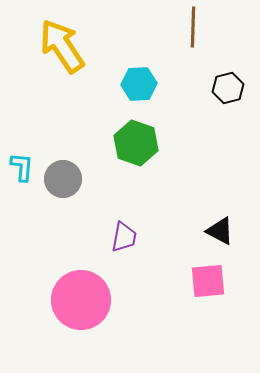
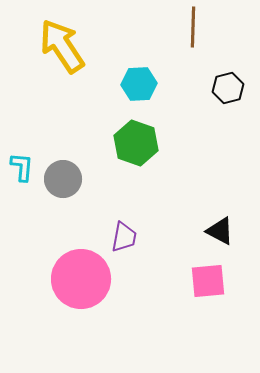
pink circle: moved 21 px up
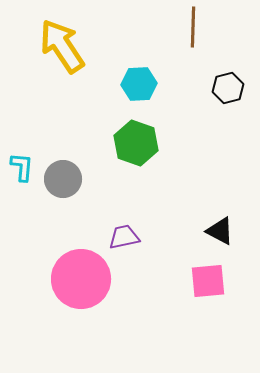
purple trapezoid: rotated 112 degrees counterclockwise
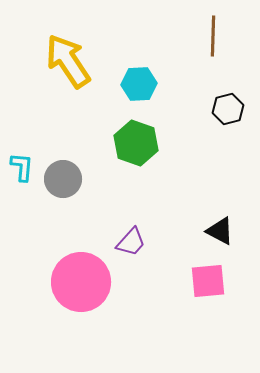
brown line: moved 20 px right, 9 px down
yellow arrow: moved 6 px right, 15 px down
black hexagon: moved 21 px down
purple trapezoid: moved 7 px right, 5 px down; rotated 144 degrees clockwise
pink circle: moved 3 px down
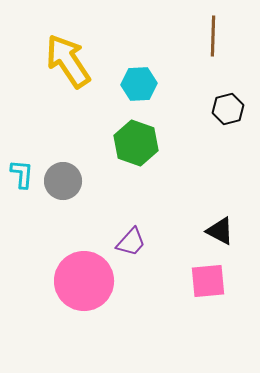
cyan L-shape: moved 7 px down
gray circle: moved 2 px down
pink circle: moved 3 px right, 1 px up
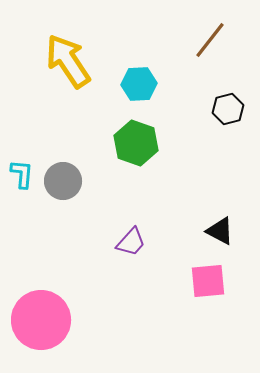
brown line: moved 3 px left, 4 px down; rotated 36 degrees clockwise
pink circle: moved 43 px left, 39 px down
